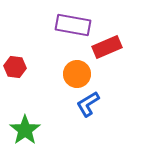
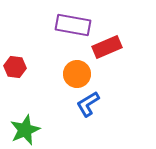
green star: rotated 12 degrees clockwise
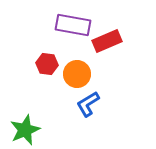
red rectangle: moved 6 px up
red hexagon: moved 32 px right, 3 px up
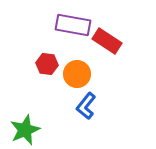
red rectangle: rotated 56 degrees clockwise
blue L-shape: moved 2 px left, 2 px down; rotated 20 degrees counterclockwise
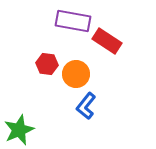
purple rectangle: moved 4 px up
orange circle: moved 1 px left
green star: moved 6 px left
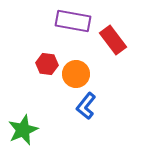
red rectangle: moved 6 px right, 1 px up; rotated 20 degrees clockwise
green star: moved 4 px right
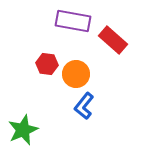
red rectangle: rotated 12 degrees counterclockwise
blue L-shape: moved 2 px left
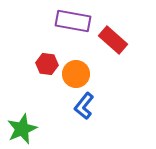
green star: moved 1 px left, 1 px up
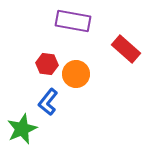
red rectangle: moved 13 px right, 9 px down
blue L-shape: moved 36 px left, 4 px up
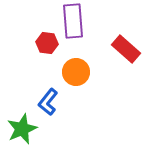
purple rectangle: rotated 76 degrees clockwise
red hexagon: moved 21 px up
orange circle: moved 2 px up
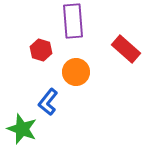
red hexagon: moved 6 px left, 7 px down; rotated 10 degrees clockwise
green star: rotated 28 degrees counterclockwise
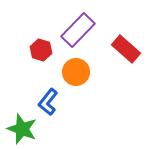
purple rectangle: moved 5 px right, 9 px down; rotated 48 degrees clockwise
